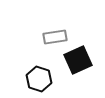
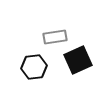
black hexagon: moved 5 px left, 12 px up; rotated 25 degrees counterclockwise
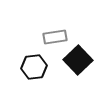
black square: rotated 20 degrees counterclockwise
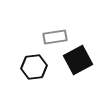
black square: rotated 16 degrees clockwise
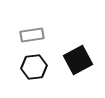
gray rectangle: moved 23 px left, 2 px up
